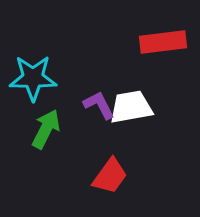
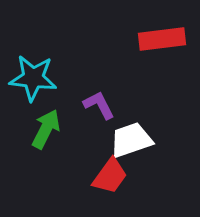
red rectangle: moved 1 px left, 3 px up
cyan star: rotated 6 degrees clockwise
white trapezoid: moved 33 px down; rotated 9 degrees counterclockwise
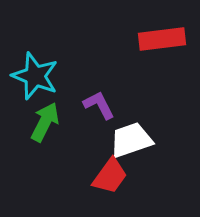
cyan star: moved 2 px right, 2 px up; rotated 15 degrees clockwise
green arrow: moved 1 px left, 7 px up
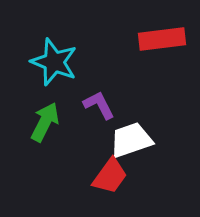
cyan star: moved 19 px right, 14 px up
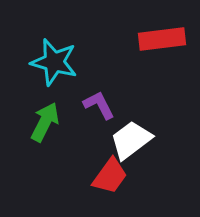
cyan star: rotated 6 degrees counterclockwise
white trapezoid: rotated 18 degrees counterclockwise
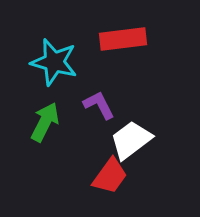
red rectangle: moved 39 px left
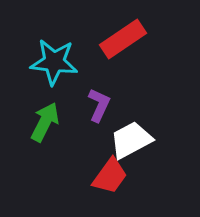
red rectangle: rotated 27 degrees counterclockwise
cyan star: rotated 9 degrees counterclockwise
purple L-shape: rotated 52 degrees clockwise
white trapezoid: rotated 9 degrees clockwise
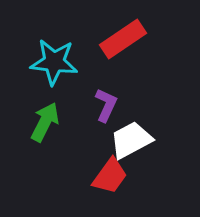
purple L-shape: moved 7 px right
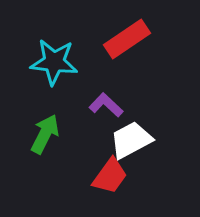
red rectangle: moved 4 px right
purple L-shape: rotated 72 degrees counterclockwise
green arrow: moved 12 px down
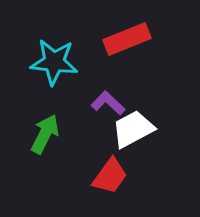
red rectangle: rotated 12 degrees clockwise
purple L-shape: moved 2 px right, 2 px up
white trapezoid: moved 2 px right, 11 px up
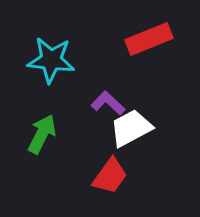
red rectangle: moved 22 px right
cyan star: moved 3 px left, 2 px up
white trapezoid: moved 2 px left, 1 px up
green arrow: moved 3 px left
